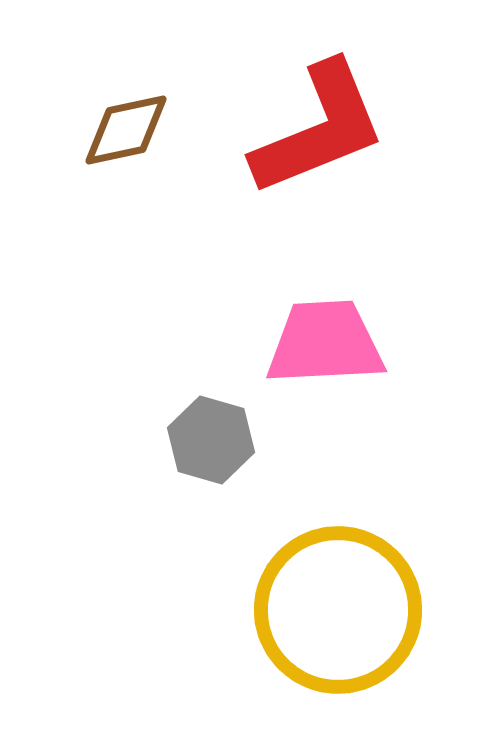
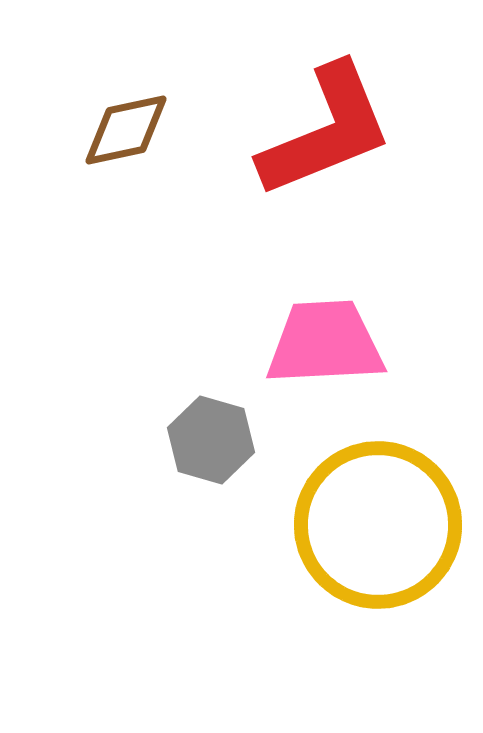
red L-shape: moved 7 px right, 2 px down
yellow circle: moved 40 px right, 85 px up
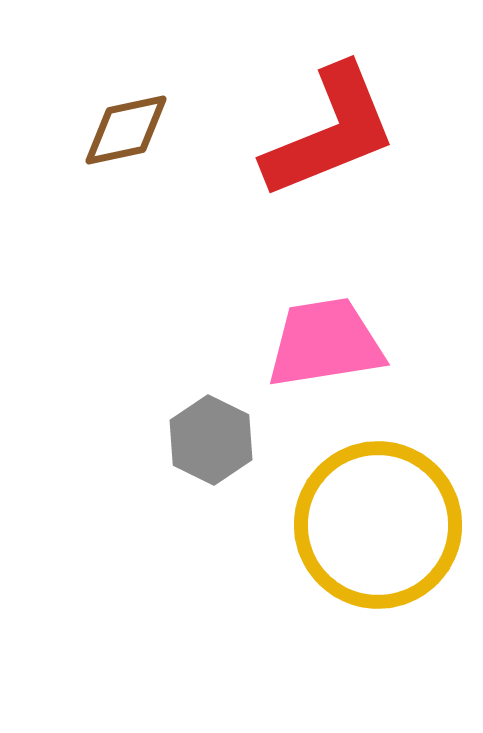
red L-shape: moved 4 px right, 1 px down
pink trapezoid: rotated 6 degrees counterclockwise
gray hexagon: rotated 10 degrees clockwise
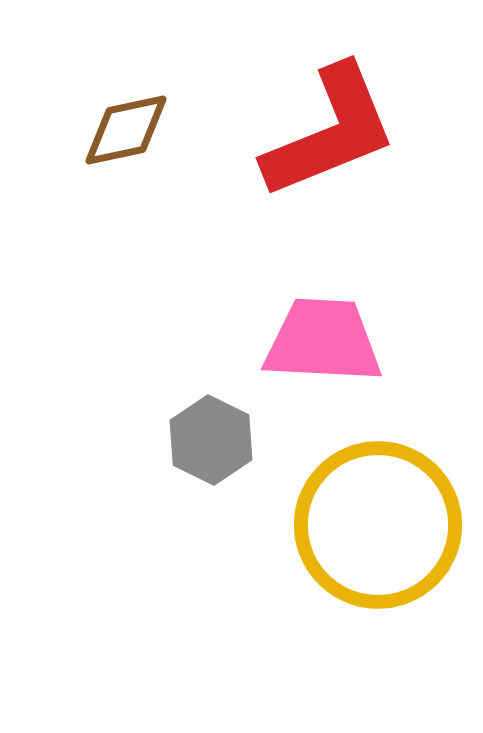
pink trapezoid: moved 2 px left, 2 px up; rotated 12 degrees clockwise
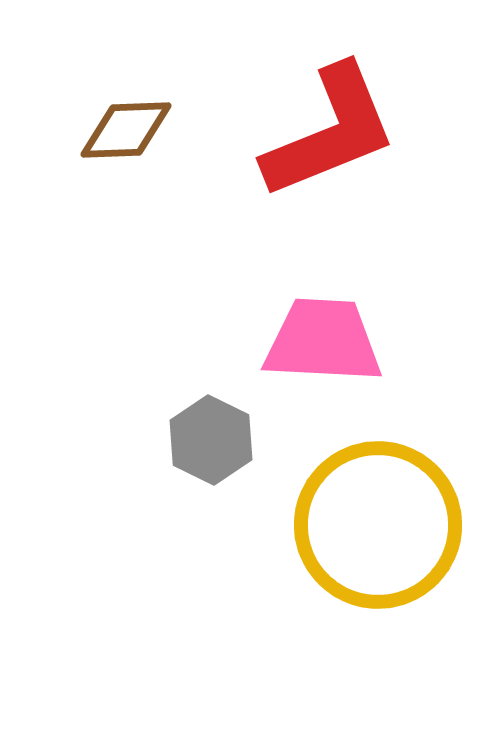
brown diamond: rotated 10 degrees clockwise
